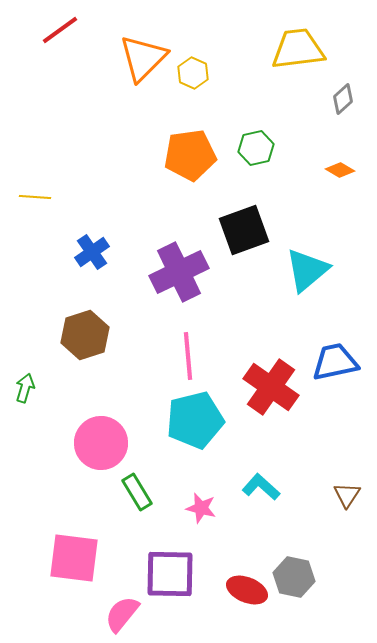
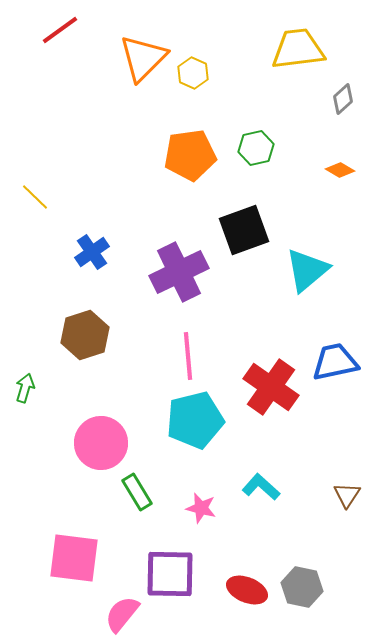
yellow line: rotated 40 degrees clockwise
gray hexagon: moved 8 px right, 10 px down
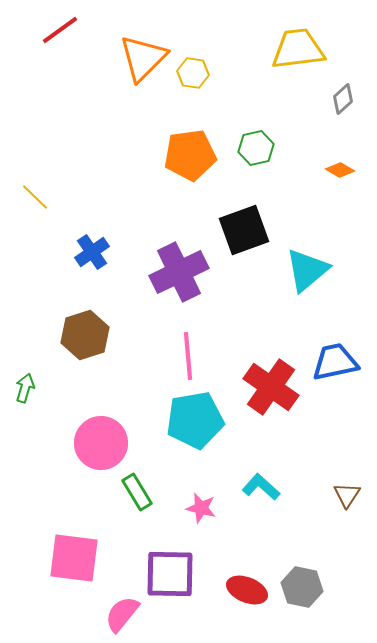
yellow hexagon: rotated 16 degrees counterclockwise
cyan pentagon: rotated 4 degrees clockwise
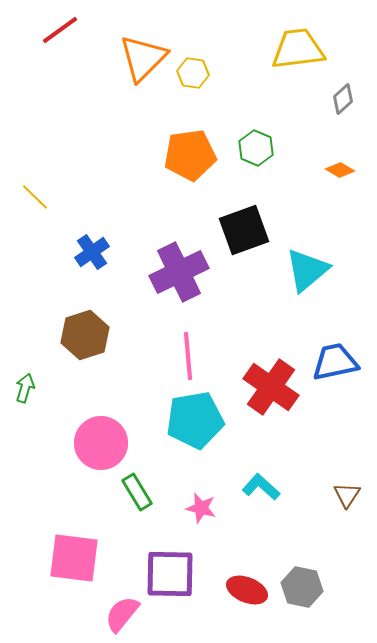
green hexagon: rotated 24 degrees counterclockwise
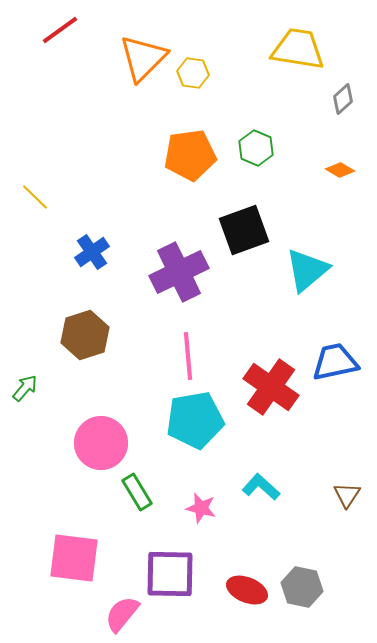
yellow trapezoid: rotated 16 degrees clockwise
green arrow: rotated 24 degrees clockwise
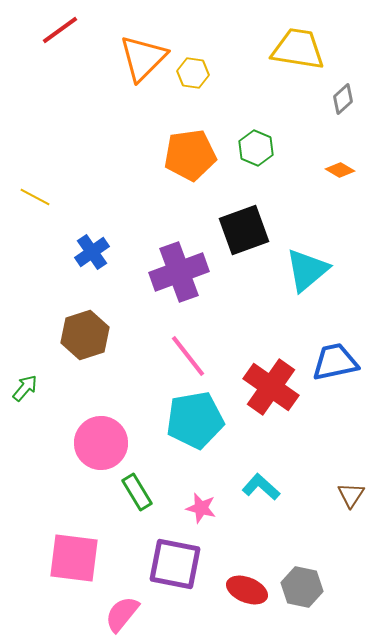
yellow line: rotated 16 degrees counterclockwise
purple cross: rotated 6 degrees clockwise
pink line: rotated 33 degrees counterclockwise
brown triangle: moved 4 px right
purple square: moved 5 px right, 10 px up; rotated 10 degrees clockwise
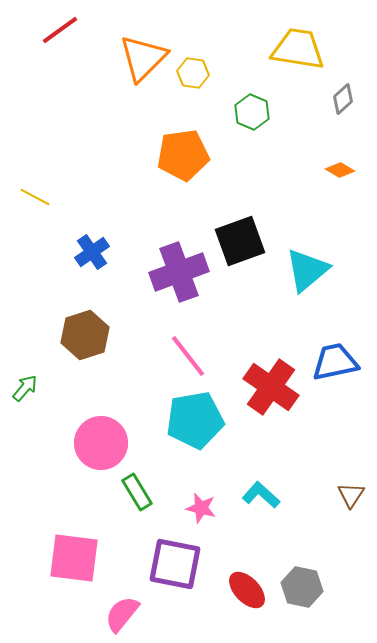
green hexagon: moved 4 px left, 36 px up
orange pentagon: moved 7 px left
black square: moved 4 px left, 11 px down
cyan L-shape: moved 8 px down
red ellipse: rotated 24 degrees clockwise
